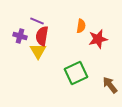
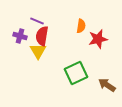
brown arrow: moved 3 px left; rotated 18 degrees counterclockwise
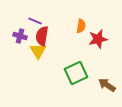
purple line: moved 2 px left
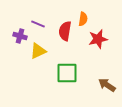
purple line: moved 3 px right, 3 px down
orange semicircle: moved 2 px right, 7 px up
red semicircle: moved 23 px right, 5 px up
yellow triangle: rotated 36 degrees clockwise
green square: moved 9 px left; rotated 25 degrees clockwise
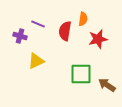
yellow triangle: moved 2 px left, 10 px down
green square: moved 14 px right, 1 px down
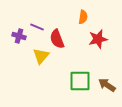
orange semicircle: moved 2 px up
purple line: moved 1 px left, 3 px down
red semicircle: moved 8 px left, 8 px down; rotated 30 degrees counterclockwise
purple cross: moved 1 px left
yellow triangle: moved 5 px right, 5 px up; rotated 24 degrees counterclockwise
green square: moved 1 px left, 7 px down
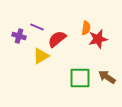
orange semicircle: moved 3 px right, 11 px down
red semicircle: rotated 72 degrees clockwise
yellow triangle: rotated 18 degrees clockwise
green square: moved 3 px up
brown arrow: moved 8 px up
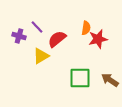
purple line: rotated 24 degrees clockwise
brown arrow: moved 3 px right, 3 px down
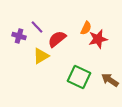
orange semicircle: rotated 16 degrees clockwise
green square: moved 1 px left, 1 px up; rotated 25 degrees clockwise
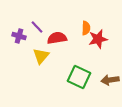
orange semicircle: rotated 24 degrees counterclockwise
red semicircle: moved 1 px up; rotated 30 degrees clockwise
yellow triangle: rotated 18 degrees counterclockwise
brown arrow: rotated 42 degrees counterclockwise
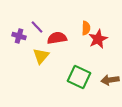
red star: rotated 12 degrees counterclockwise
